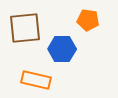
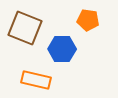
brown square: rotated 28 degrees clockwise
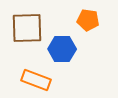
brown square: moved 2 px right; rotated 24 degrees counterclockwise
orange rectangle: rotated 8 degrees clockwise
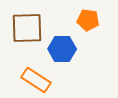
orange rectangle: rotated 12 degrees clockwise
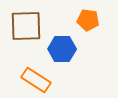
brown square: moved 1 px left, 2 px up
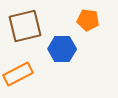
brown square: moved 1 px left; rotated 12 degrees counterclockwise
orange rectangle: moved 18 px left, 6 px up; rotated 60 degrees counterclockwise
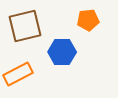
orange pentagon: rotated 15 degrees counterclockwise
blue hexagon: moved 3 px down
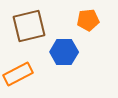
brown square: moved 4 px right
blue hexagon: moved 2 px right
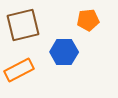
brown square: moved 6 px left, 1 px up
orange rectangle: moved 1 px right, 4 px up
